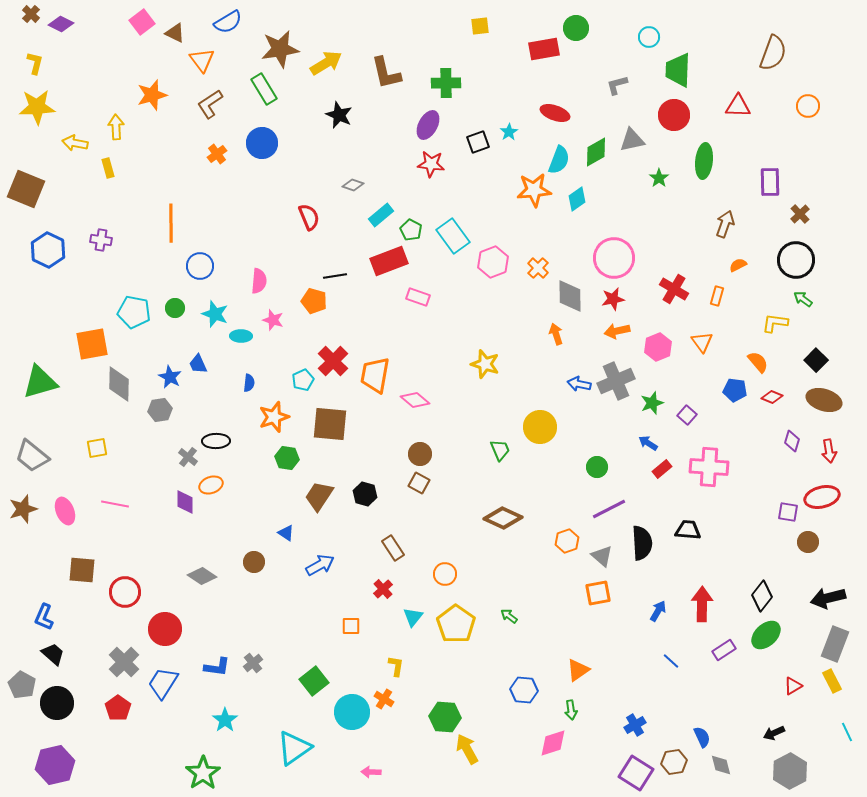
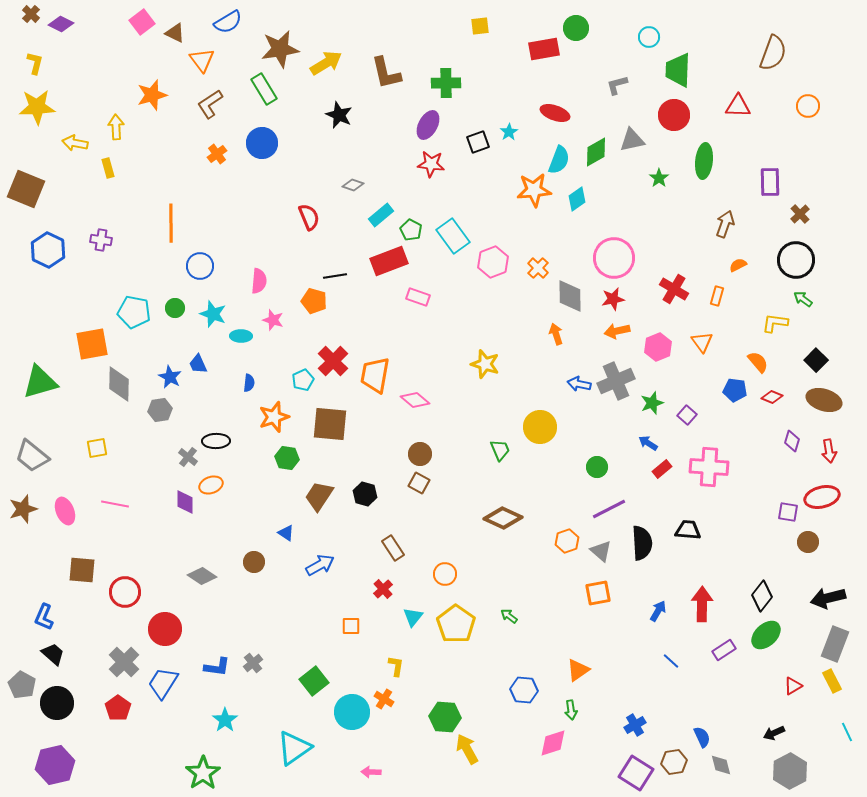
cyan star at (215, 314): moved 2 px left
gray triangle at (602, 556): moved 1 px left, 5 px up
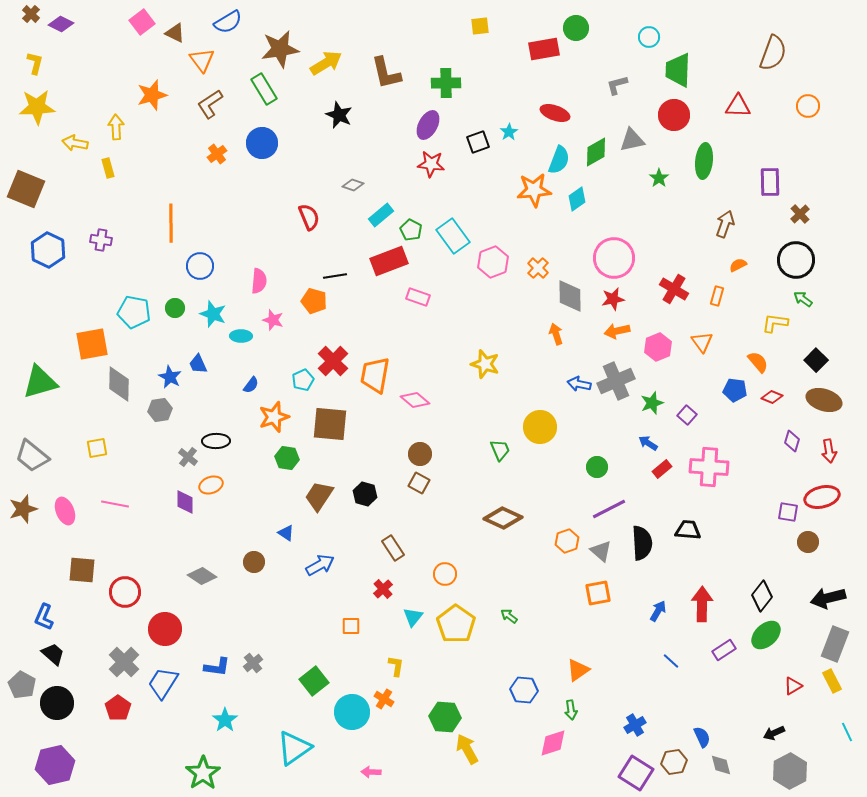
blue semicircle at (249, 383): moved 2 px right, 2 px down; rotated 30 degrees clockwise
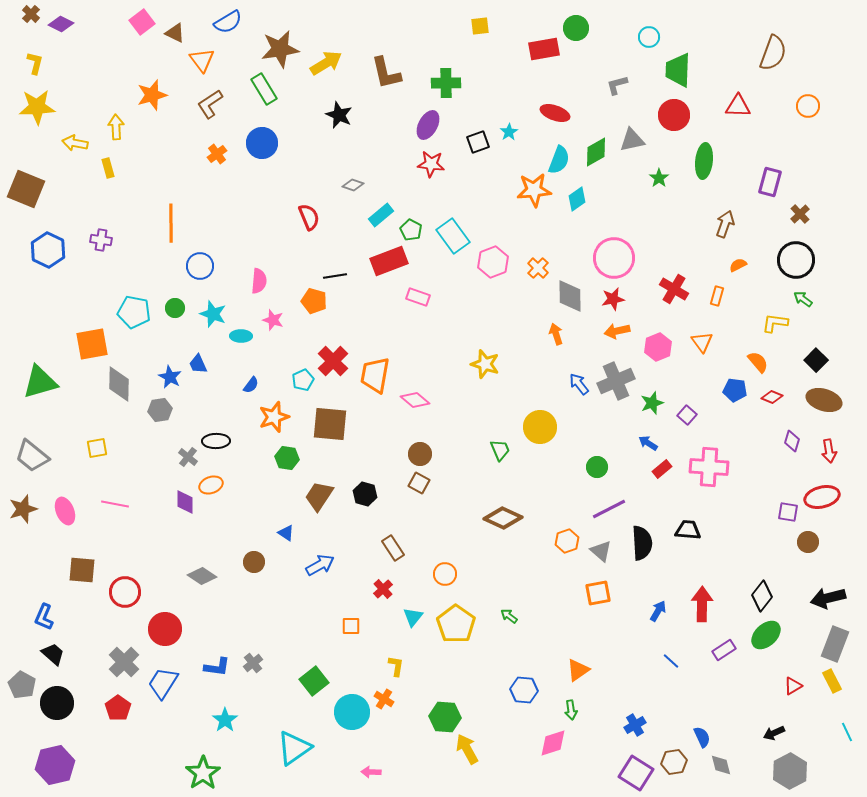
purple rectangle at (770, 182): rotated 16 degrees clockwise
blue arrow at (579, 384): rotated 40 degrees clockwise
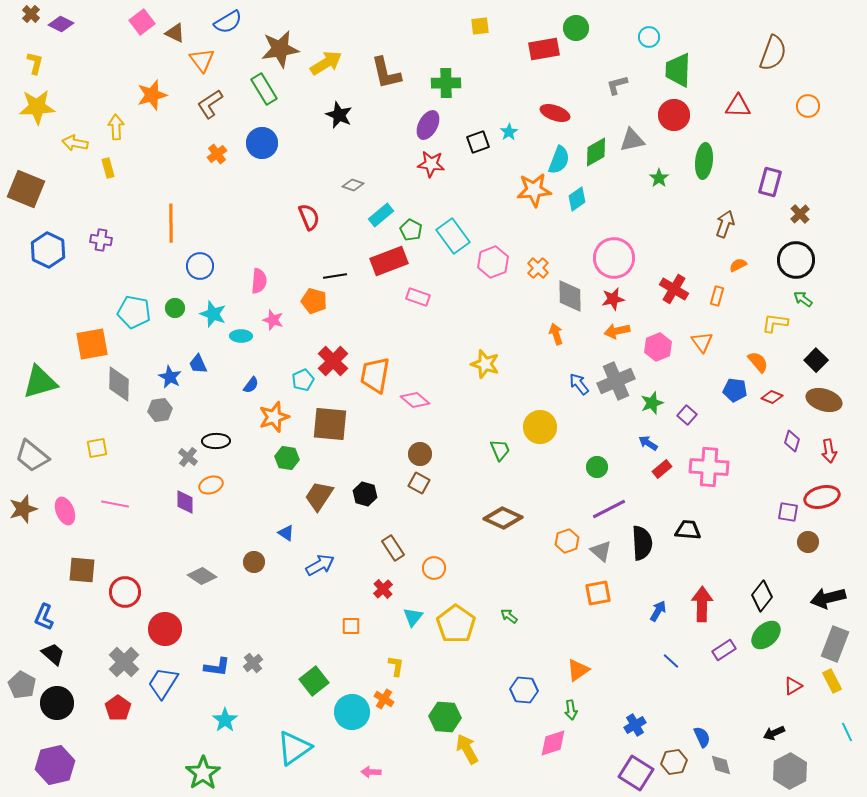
orange circle at (445, 574): moved 11 px left, 6 px up
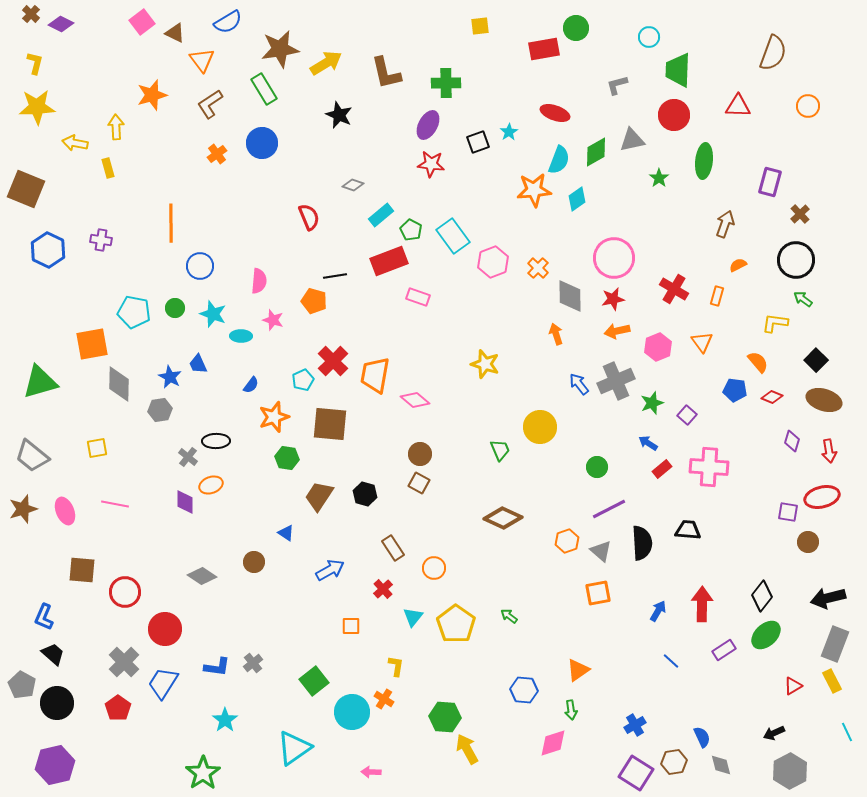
blue arrow at (320, 565): moved 10 px right, 5 px down
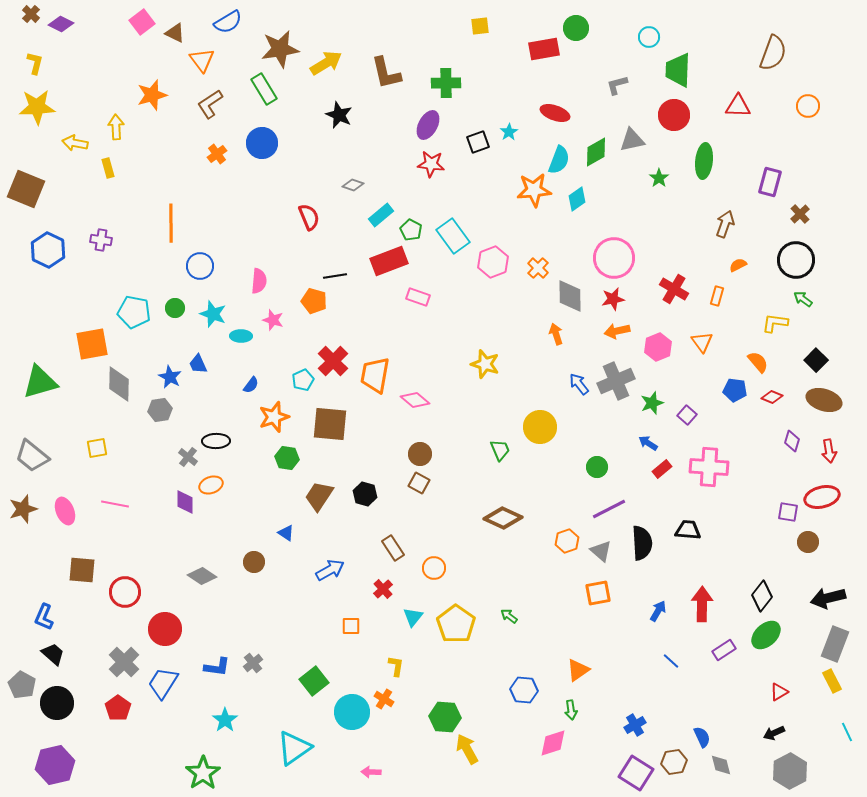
red triangle at (793, 686): moved 14 px left, 6 px down
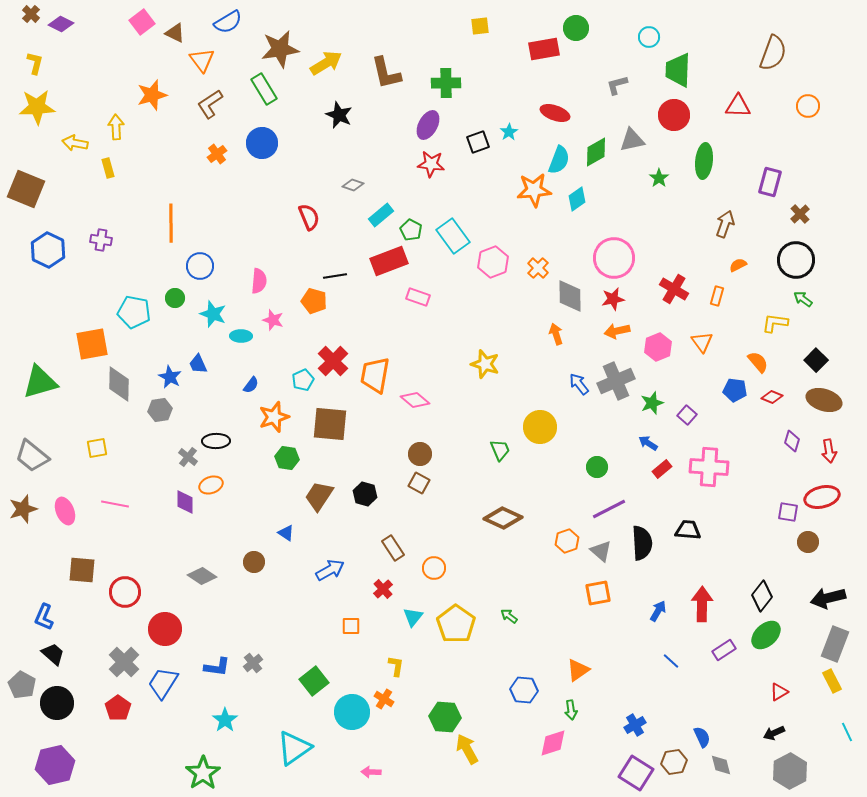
green circle at (175, 308): moved 10 px up
